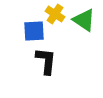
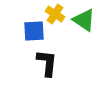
black L-shape: moved 1 px right, 2 px down
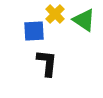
yellow cross: rotated 12 degrees clockwise
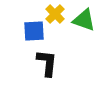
green triangle: rotated 15 degrees counterclockwise
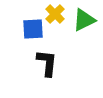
green triangle: rotated 45 degrees counterclockwise
blue square: moved 1 px left, 2 px up
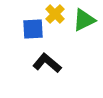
black L-shape: rotated 56 degrees counterclockwise
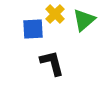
green triangle: rotated 15 degrees counterclockwise
black L-shape: moved 5 px right; rotated 36 degrees clockwise
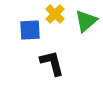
green triangle: moved 2 px right, 1 px down
blue square: moved 3 px left, 1 px down
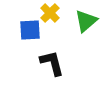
yellow cross: moved 5 px left, 1 px up
